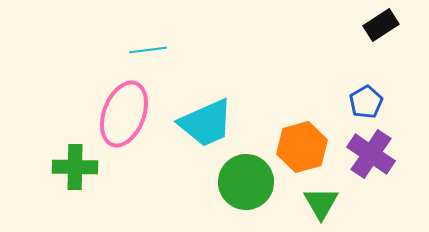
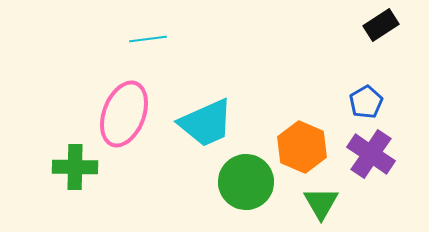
cyan line: moved 11 px up
orange hexagon: rotated 21 degrees counterclockwise
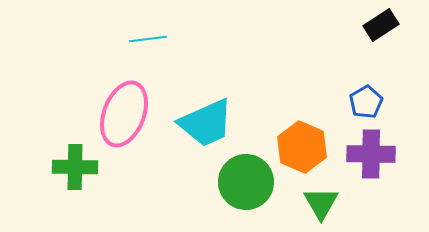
purple cross: rotated 33 degrees counterclockwise
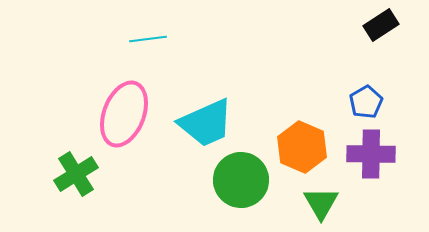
green cross: moved 1 px right, 7 px down; rotated 33 degrees counterclockwise
green circle: moved 5 px left, 2 px up
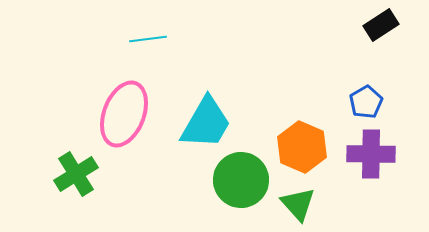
cyan trapezoid: rotated 36 degrees counterclockwise
green triangle: moved 23 px left, 1 px down; rotated 12 degrees counterclockwise
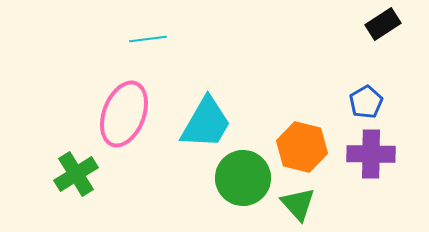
black rectangle: moved 2 px right, 1 px up
orange hexagon: rotated 9 degrees counterclockwise
green circle: moved 2 px right, 2 px up
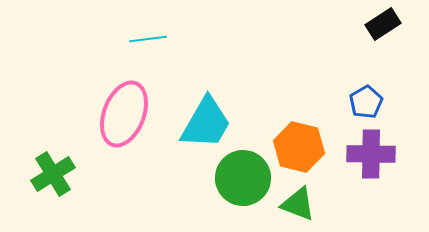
orange hexagon: moved 3 px left
green cross: moved 23 px left
green triangle: rotated 27 degrees counterclockwise
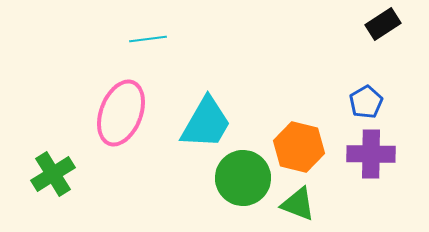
pink ellipse: moved 3 px left, 1 px up
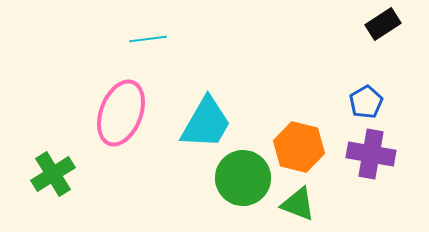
purple cross: rotated 9 degrees clockwise
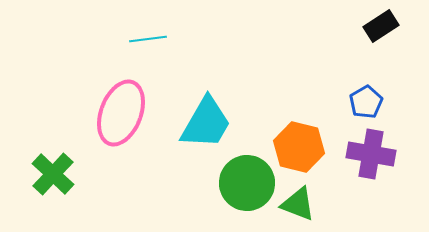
black rectangle: moved 2 px left, 2 px down
green cross: rotated 15 degrees counterclockwise
green circle: moved 4 px right, 5 px down
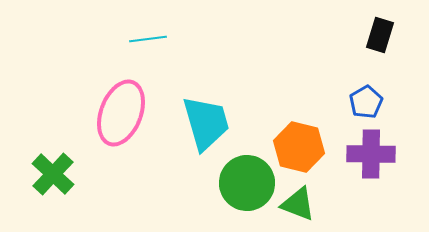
black rectangle: moved 1 px left, 9 px down; rotated 40 degrees counterclockwise
cyan trapezoid: rotated 46 degrees counterclockwise
purple cross: rotated 9 degrees counterclockwise
